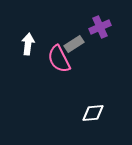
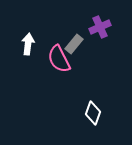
gray rectangle: rotated 18 degrees counterclockwise
white diamond: rotated 65 degrees counterclockwise
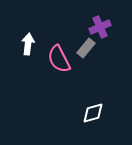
gray rectangle: moved 12 px right, 4 px down
white diamond: rotated 55 degrees clockwise
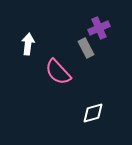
purple cross: moved 1 px left, 1 px down
gray rectangle: rotated 66 degrees counterclockwise
pink semicircle: moved 1 px left, 13 px down; rotated 16 degrees counterclockwise
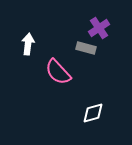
purple cross: rotated 10 degrees counterclockwise
gray rectangle: rotated 48 degrees counterclockwise
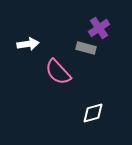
white arrow: rotated 75 degrees clockwise
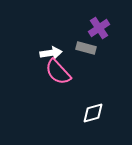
white arrow: moved 23 px right, 9 px down
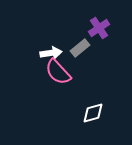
gray rectangle: moved 6 px left; rotated 54 degrees counterclockwise
